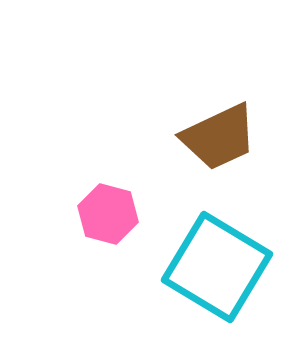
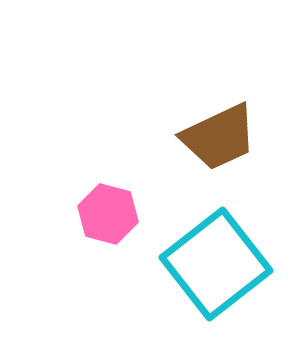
cyan square: moved 1 px left, 3 px up; rotated 21 degrees clockwise
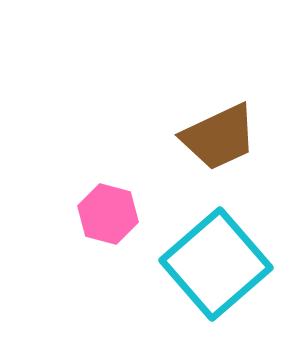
cyan square: rotated 3 degrees counterclockwise
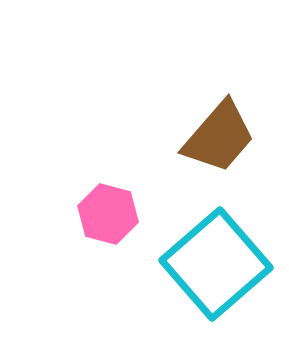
brown trapezoid: rotated 24 degrees counterclockwise
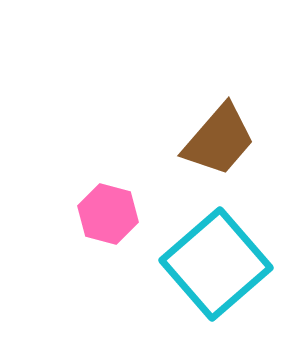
brown trapezoid: moved 3 px down
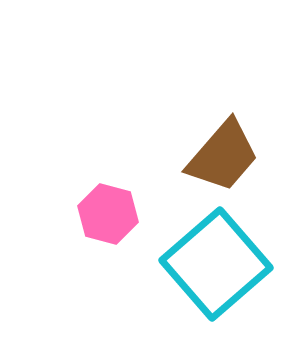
brown trapezoid: moved 4 px right, 16 px down
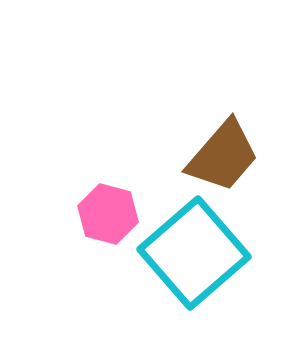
cyan square: moved 22 px left, 11 px up
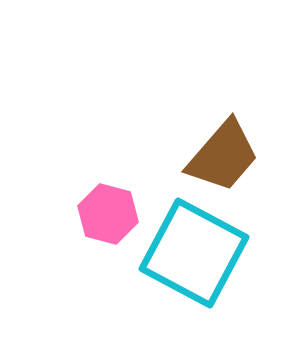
cyan square: rotated 21 degrees counterclockwise
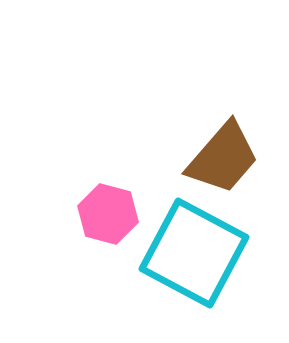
brown trapezoid: moved 2 px down
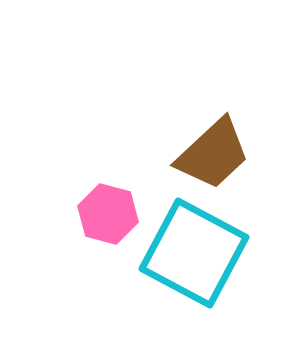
brown trapezoid: moved 10 px left, 4 px up; rotated 6 degrees clockwise
